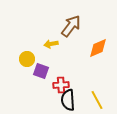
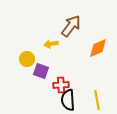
yellow line: rotated 18 degrees clockwise
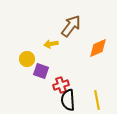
red cross: rotated 14 degrees counterclockwise
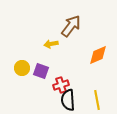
orange diamond: moved 7 px down
yellow circle: moved 5 px left, 9 px down
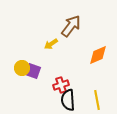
yellow arrow: rotated 24 degrees counterclockwise
purple square: moved 8 px left
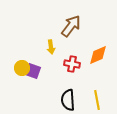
yellow arrow: moved 3 px down; rotated 64 degrees counterclockwise
red cross: moved 11 px right, 21 px up; rotated 28 degrees clockwise
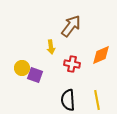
orange diamond: moved 3 px right
purple square: moved 2 px right, 4 px down
